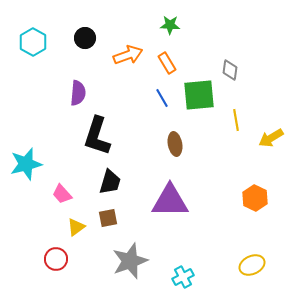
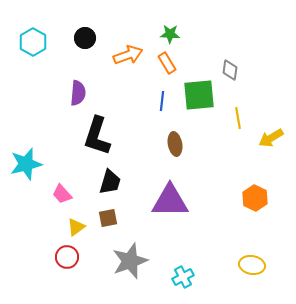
green star: moved 9 px down
blue line: moved 3 px down; rotated 36 degrees clockwise
yellow line: moved 2 px right, 2 px up
red circle: moved 11 px right, 2 px up
yellow ellipse: rotated 35 degrees clockwise
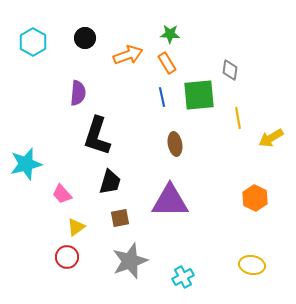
blue line: moved 4 px up; rotated 18 degrees counterclockwise
brown square: moved 12 px right
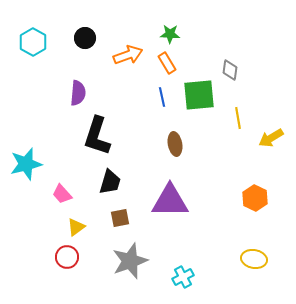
yellow ellipse: moved 2 px right, 6 px up
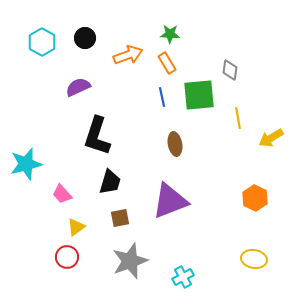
cyan hexagon: moved 9 px right
purple semicircle: moved 6 px up; rotated 120 degrees counterclockwise
purple triangle: rotated 21 degrees counterclockwise
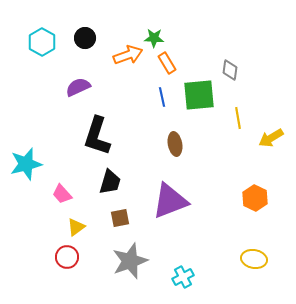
green star: moved 16 px left, 4 px down
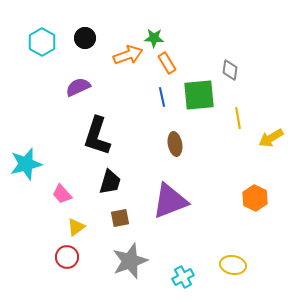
yellow ellipse: moved 21 px left, 6 px down
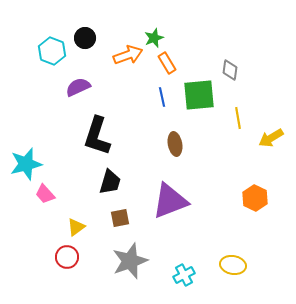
green star: rotated 24 degrees counterclockwise
cyan hexagon: moved 10 px right, 9 px down; rotated 8 degrees counterclockwise
pink trapezoid: moved 17 px left
cyan cross: moved 1 px right, 2 px up
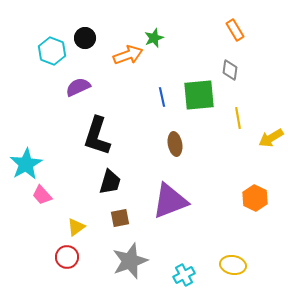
orange rectangle: moved 68 px right, 33 px up
cyan star: rotated 16 degrees counterclockwise
pink trapezoid: moved 3 px left, 1 px down
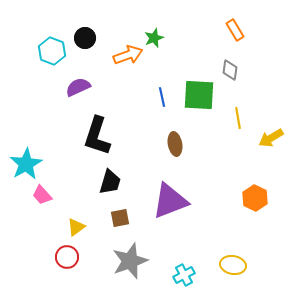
green square: rotated 8 degrees clockwise
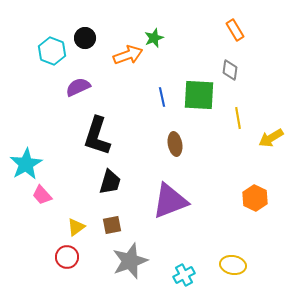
brown square: moved 8 px left, 7 px down
